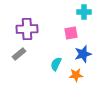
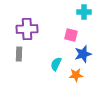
pink square: moved 2 px down; rotated 24 degrees clockwise
gray rectangle: rotated 48 degrees counterclockwise
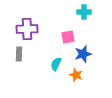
pink square: moved 3 px left, 2 px down; rotated 24 degrees counterclockwise
orange star: rotated 24 degrees clockwise
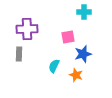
cyan semicircle: moved 2 px left, 2 px down
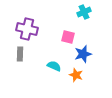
cyan cross: rotated 24 degrees counterclockwise
purple cross: rotated 15 degrees clockwise
pink square: rotated 24 degrees clockwise
gray rectangle: moved 1 px right
cyan semicircle: rotated 88 degrees clockwise
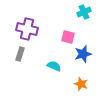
gray rectangle: rotated 16 degrees clockwise
orange star: moved 5 px right, 9 px down
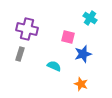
cyan cross: moved 6 px right, 6 px down; rotated 32 degrees counterclockwise
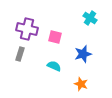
pink square: moved 13 px left
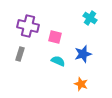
purple cross: moved 1 px right, 3 px up
cyan semicircle: moved 4 px right, 5 px up
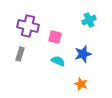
cyan cross: moved 1 px left, 2 px down; rotated 32 degrees clockwise
